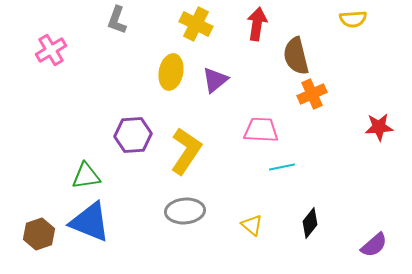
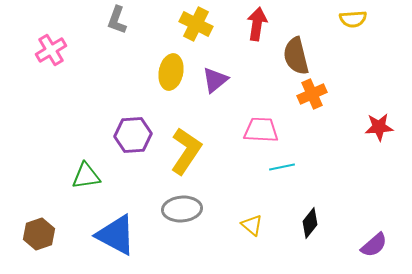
gray ellipse: moved 3 px left, 2 px up
blue triangle: moved 26 px right, 13 px down; rotated 6 degrees clockwise
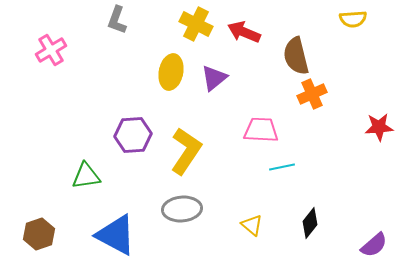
red arrow: moved 13 px left, 8 px down; rotated 76 degrees counterclockwise
purple triangle: moved 1 px left, 2 px up
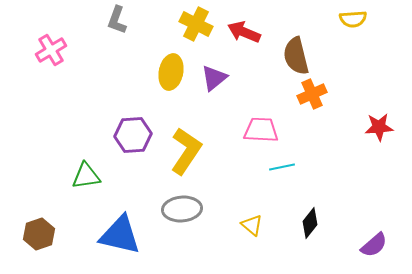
blue triangle: moved 4 px right; rotated 15 degrees counterclockwise
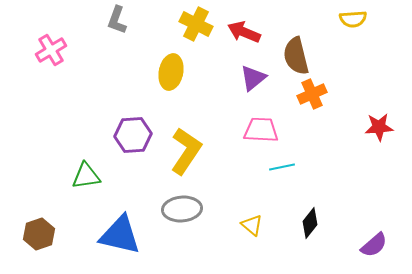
purple triangle: moved 39 px right
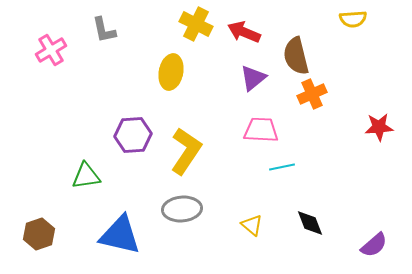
gray L-shape: moved 13 px left, 10 px down; rotated 32 degrees counterclockwise
black diamond: rotated 60 degrees counterclockwise
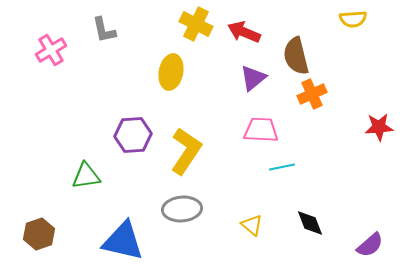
blue triangle: moved 3 px right, 6 px down
purple semicircle: moved 4 px left
